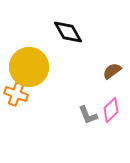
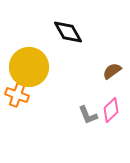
orange cross: moved 1 px right, 1 px down
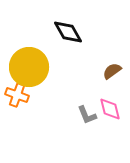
pink diamond: moved 1 px left, 1 px up; rotated 60 degrees counterclockwise
gray L-shape: moved 1 px left
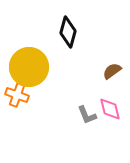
black diamond: rotated 44 degrees clockwise
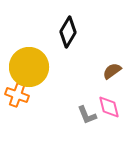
black diamond: rotated 16 degrees clockwise
pink diamond: moved 1 px left, 2 px up
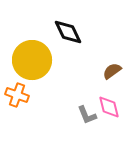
black diamond: rotated 56 degrees counterclockwise
yellow circle: moved 3 px right, 7 px up
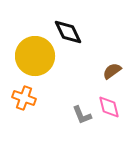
yellow circle: moved 3 px right, 4 px up
orange cross: moved 7 px right, 3 px down
gray L-shape: moved 5 px left
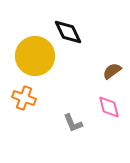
gray L-shape: moved 9 px left, 8 px down
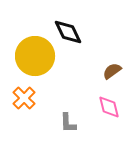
orange cross: rotated 25 degrees clockwise
gray L-shape: moved 5 px left; rotated 20 degrees clockwise
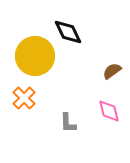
pink diamond: moved 4 px down
